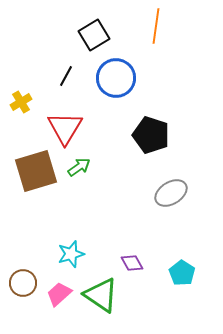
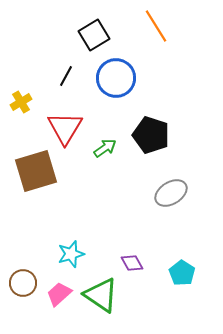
orange line: rotated 40 degrees counterclockwise
green arrow: moved 26 px right, 19 px up
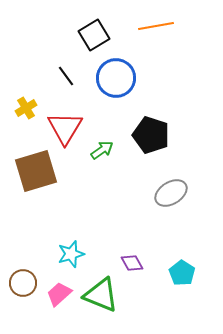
orange line: rotated 68 degrees counterclockwise
black line: rotated 65 degrees counterclockwise
yellow cross: moved 5 px right, 6 px down
green arrow: moved 3 px left, 2 px down
green triangle: rotated 12 degrees counterclockwise
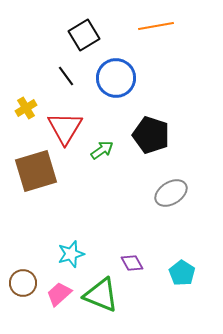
black square: moved 10 px left
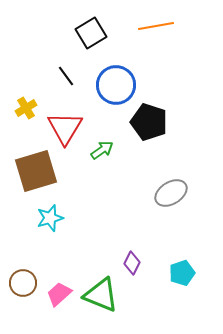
black square: moved 7 px right, 2 px up
blue circle: moved 7 px down
black pentagon: moved 2 px left, 13 px up
cyan star: moved 21 px left, 36 px up
purple diamond: rotated 55 degrees clockwise
cyan pentagon: rotated 20 degrees clockwise
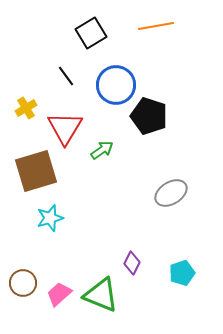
black pentagon: moved 6 px up
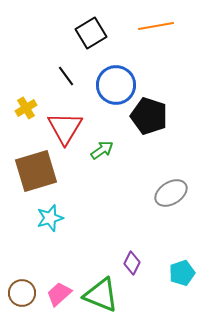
brown circle: moved 1 px left, 10 px down
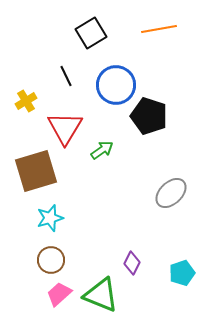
orange line: moved 3 px right, 3 px down
black line: rotated 10 degrees clockwise
yellow cross: moved 7 px up
gray ellipse: rotated 12 degrees counterclockwise
brown circle: moved 29 px right, 33 px up
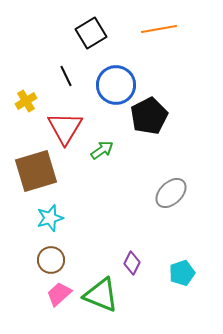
black pentagon: rotated 27 degrees clockwise
